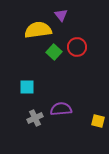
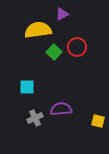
purple triangle: moved 1 px right, 1 px up; rotated 40 degrees clockwise
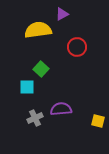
green square: moved 13 px left, 17 px down
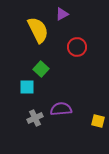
yellow semicircle: rotated 72 degrees clockwise
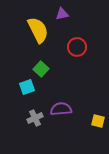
purple triangle: rotated 16 degrees clockwise
cyan square: rotated 21 degrees counterclockwise
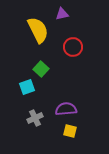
red circle: moved 4 px left
purple semicircle: moved 5 px right
yellow square: moved 28 px left, 10 px down
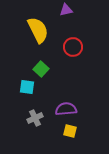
purple triangle: moved 4 px right, 4 px up
cyan square: rotated 28 degrees clockwise
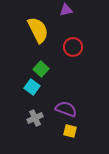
cyan square: moved 5 px right; rotated 28 degrees clockwise
purple semicircle: rotated 25 degrees clockwise
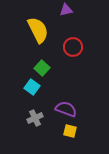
green square: moved 1 px right, 1 px up
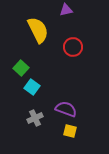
green square: moved 21 px left
